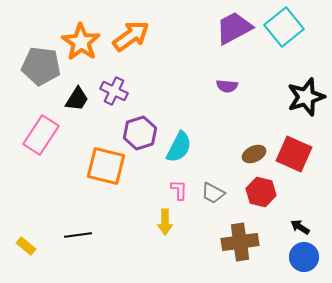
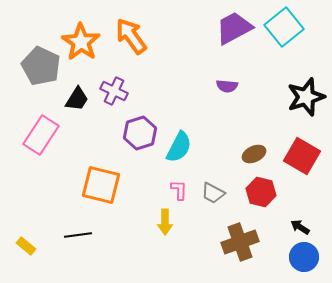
orange arrow: rotated 90 degrees counterclockwise
gray pentagon: rotated 18 degrees clockwise
red square: moved 8 px right, 2 px down; rotated 6 degrees clockwise
orange square: moved 5 px left, 19 px down
brown cross: rotated 12 degrees counterclockwise
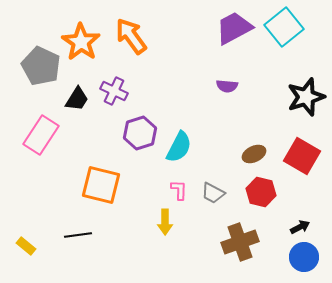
black arrow: rotated 120 degrees clockwise
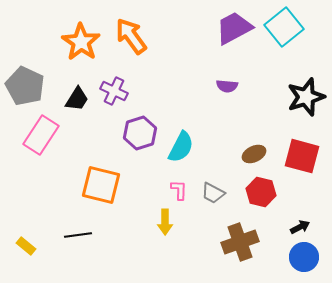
gray pentagon: moved 16 px left, 20 px down
cyan semicircle: moved 2 px right
red square: rotated 15 degrees counterclockwise
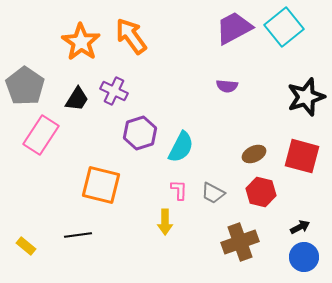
gray pentagon: rotated 9 degrees clockwise
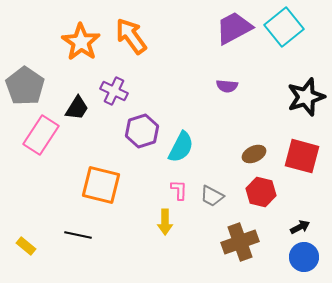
black trapezoid: moved 9 px down
purple hexagon: moved 2 px right, 2 px up
gray trapezoid: moved 1 px left, 3 px down
black line: rotated 20 degrees clockwise
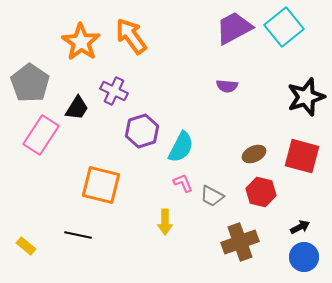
gray pentagon: moved 5 px right, 3 px up
pink L-shape: moved 4 px right, 7 px up; rotated 25 degrees counterclockwise
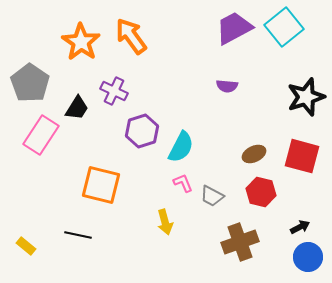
yellow arrow: rotated 15 degrees counterclockwise
blue circle: moved 4 px right
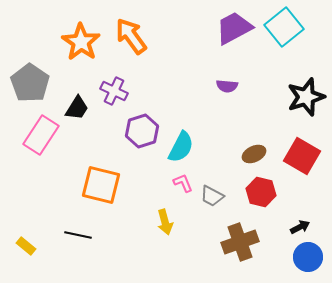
red square: rotated 15 degrees clockwise
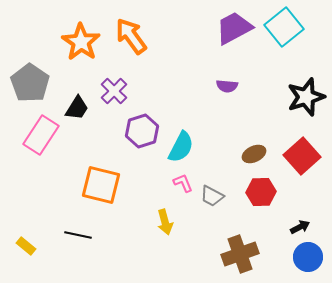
purple cross: rotated 20 degrees clockwise
red square: rotated 18 degrees clockwise
red hexagon: rotated 16 degrees counterclockwise
brown cross: moved 12 px down
